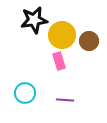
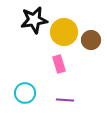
yellow circle: moved 2 px right, 3 px up
brown circle: moved 2 px right, 1 px up
pink rectangle: moved 3 px down
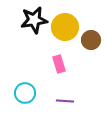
yellow circle: moved 1 px right, 5 px up
purple line: moved 1 px down
